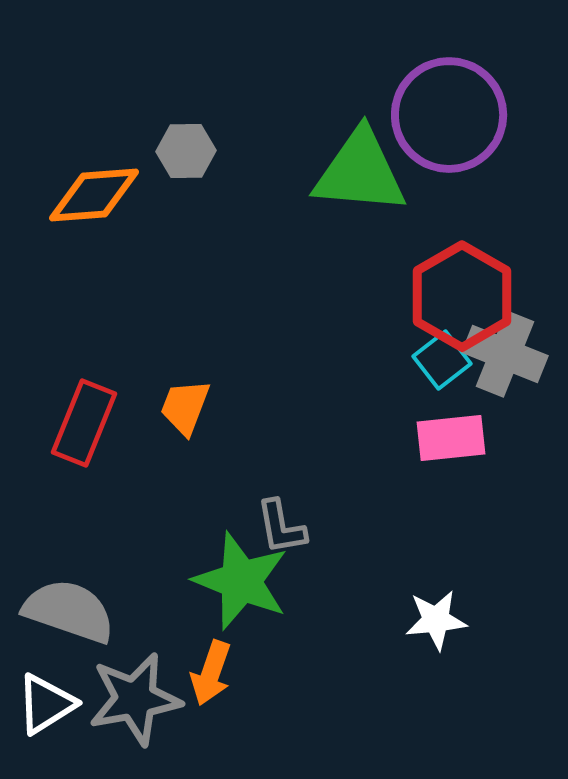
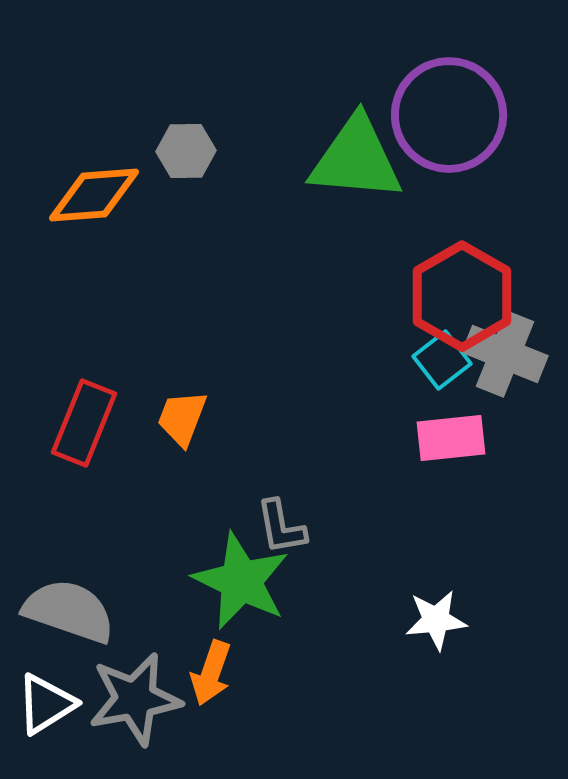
green triangle: moved 4 px left, 13 px up
orange trapezoid: moved 3 px left, 11 px down
green star: rotated 4 degrees clockwise
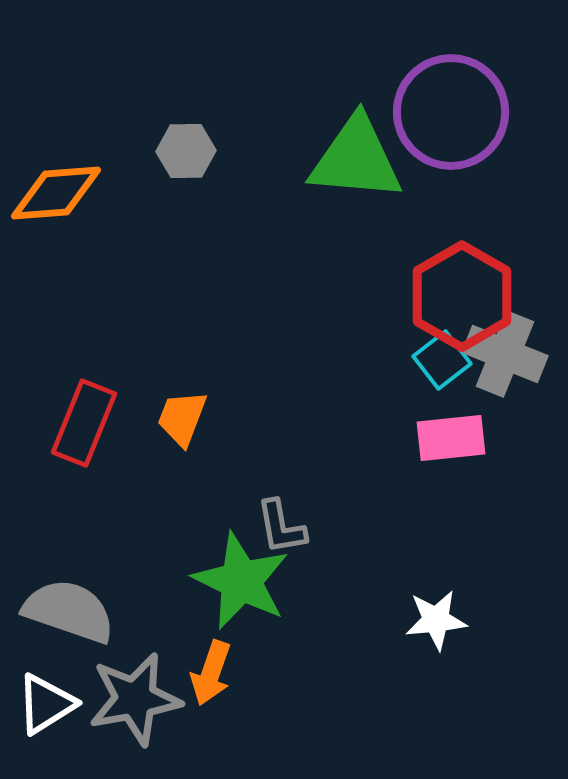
purple circle: moved 2 px right, 3 px up
orange diamond: moved 38 px left, 2 px up
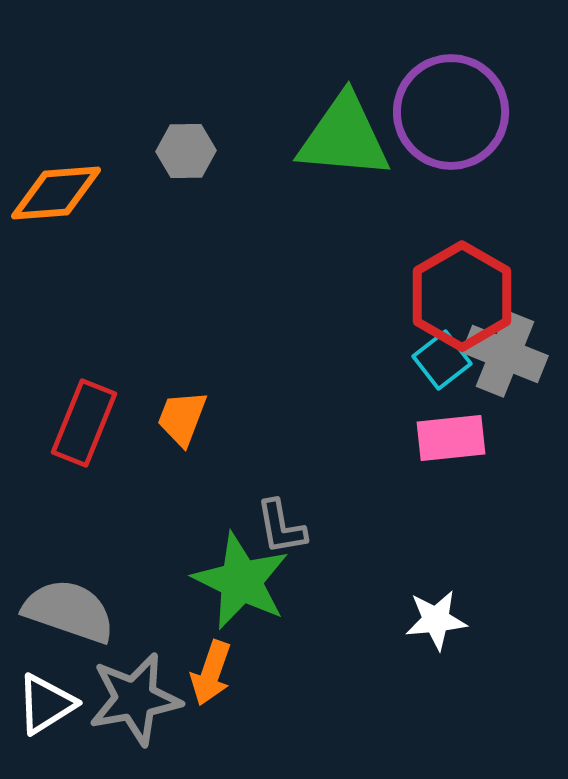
green triangle: moved 12 px left, 22 px up
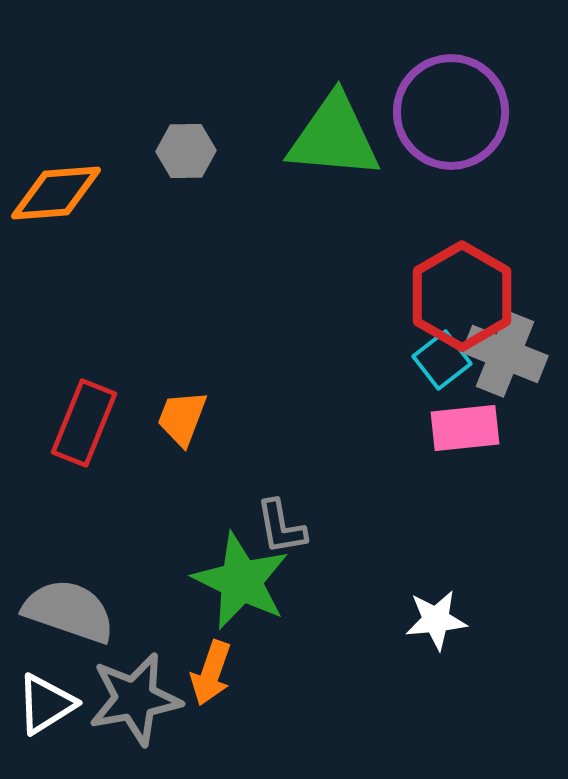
green triangle: moved 10 px left
pink rectangle: moved 14 px right, 10 px up
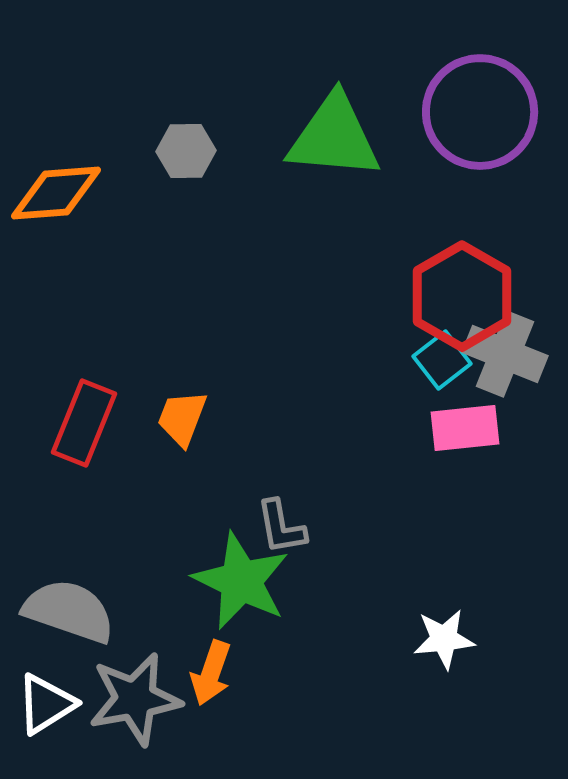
purple circle: moved 29 px right
white star: moved 8 px right, 19 px down
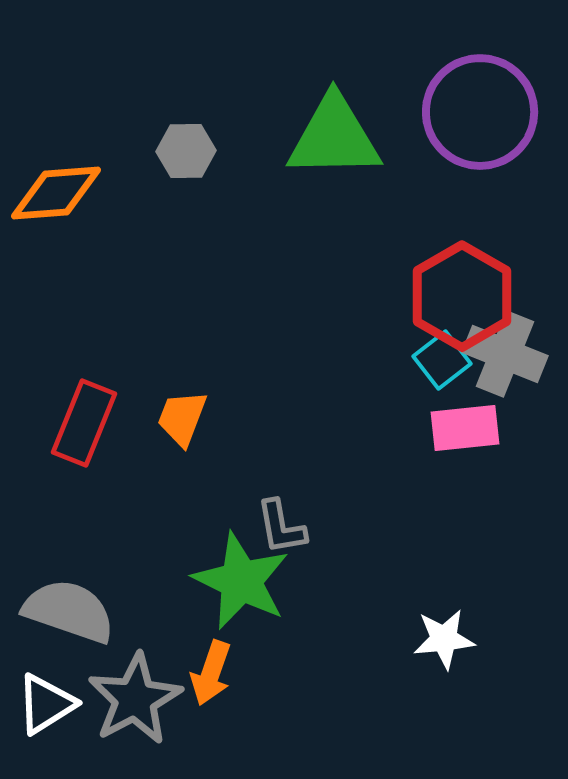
green triangle: rotated 6 degrees counterclockwise
gray star: rotated 18 degrees counterclockwise
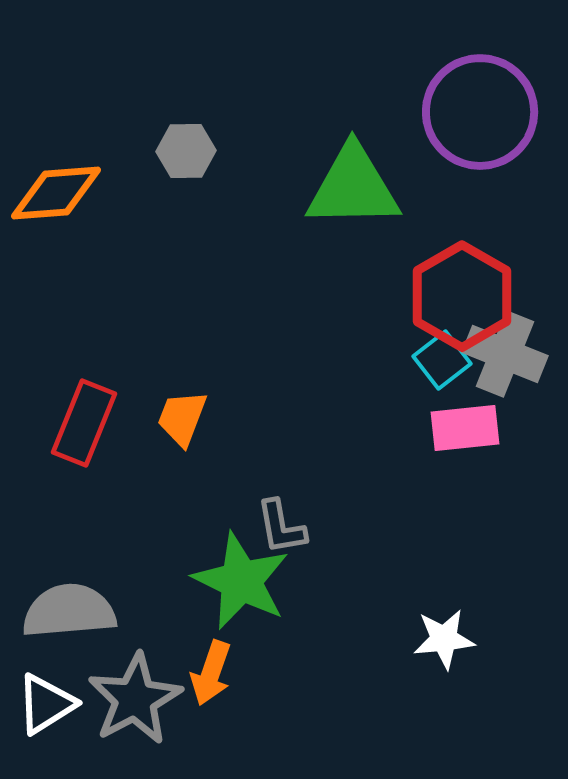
green triangle: moved 19 px right, 50 px down
gray semicircle: rotated 24 degrees counterclockwise
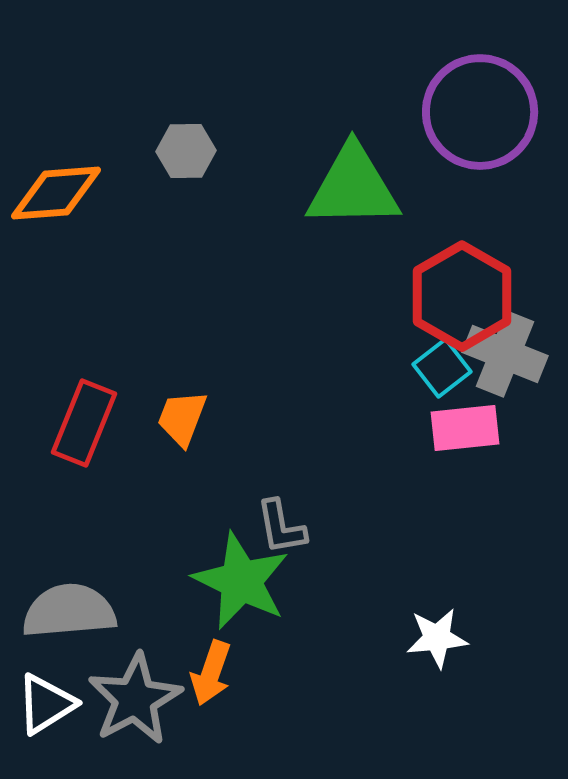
cyan square: moved 8 px down
white star: moved 7 px left, 1 px up
